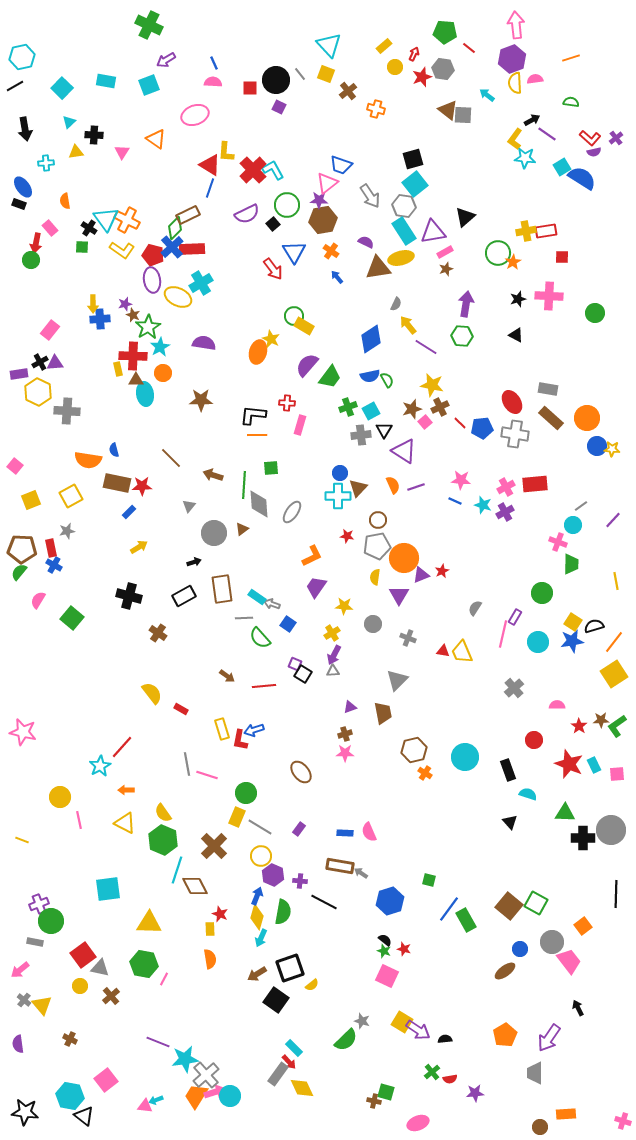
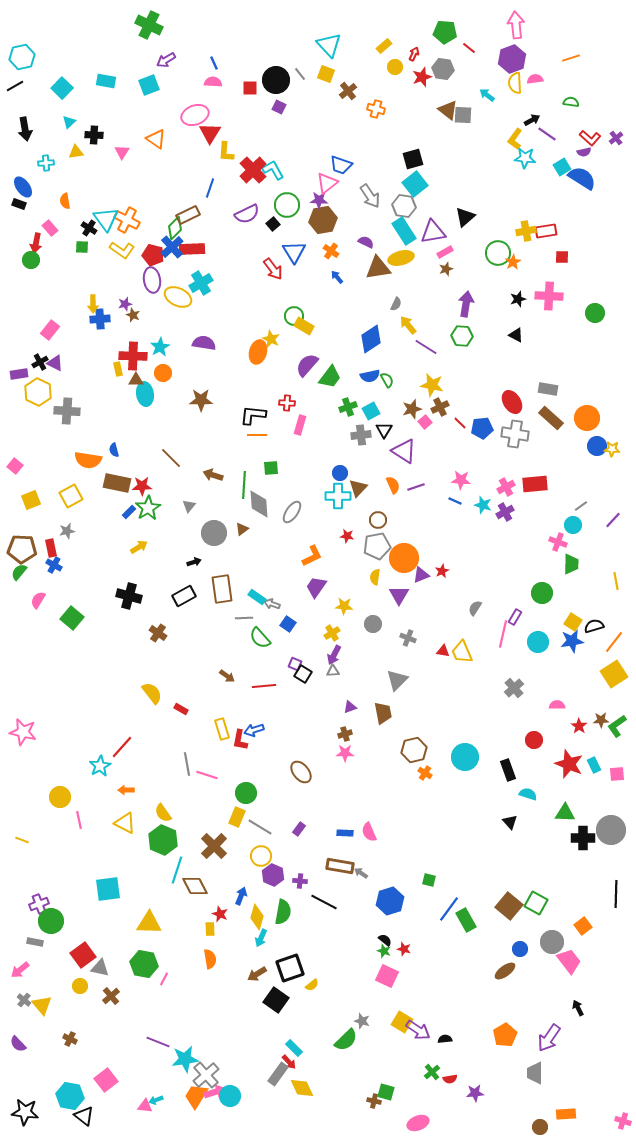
purple semicircle at (594, 152): moved 10 px left
red triangle at (210, 165): moved 32 px up; rotated 30 degrees clockwise
green star at (148, 327): moved 181 px down
purple triangle at (55, 363): rotated 30 degrees clockwise
blue arrow at (257, 896): moved 16 px left
purple semicircle at (18, 1044): rotated 36 degrees counterclockwise
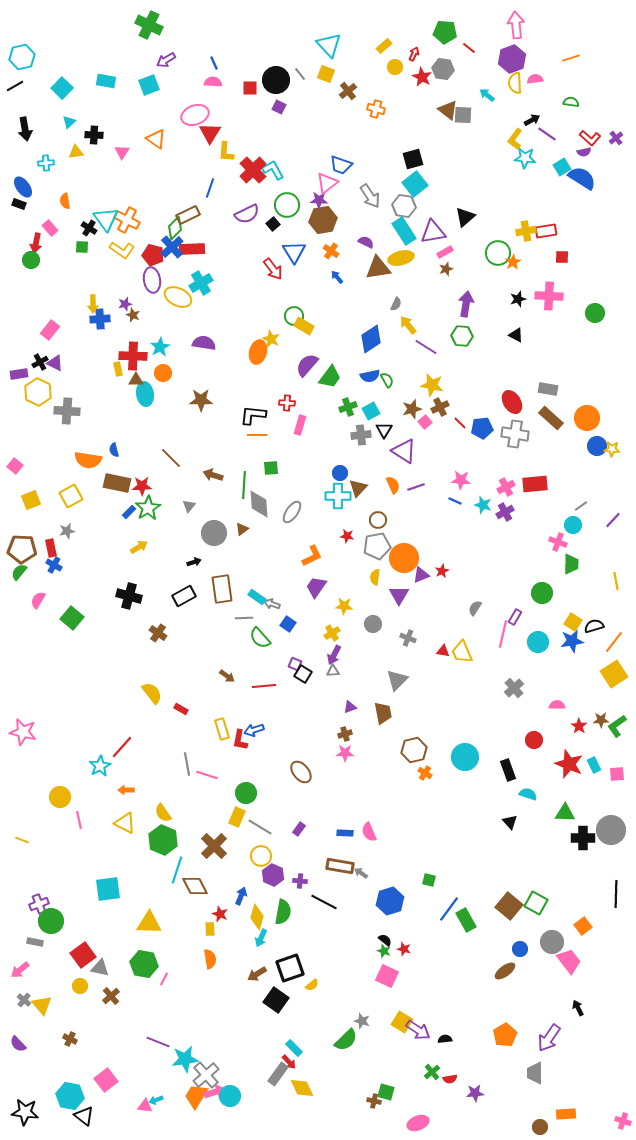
red star at (422, 77): rotated 24 degrees counterclockwise
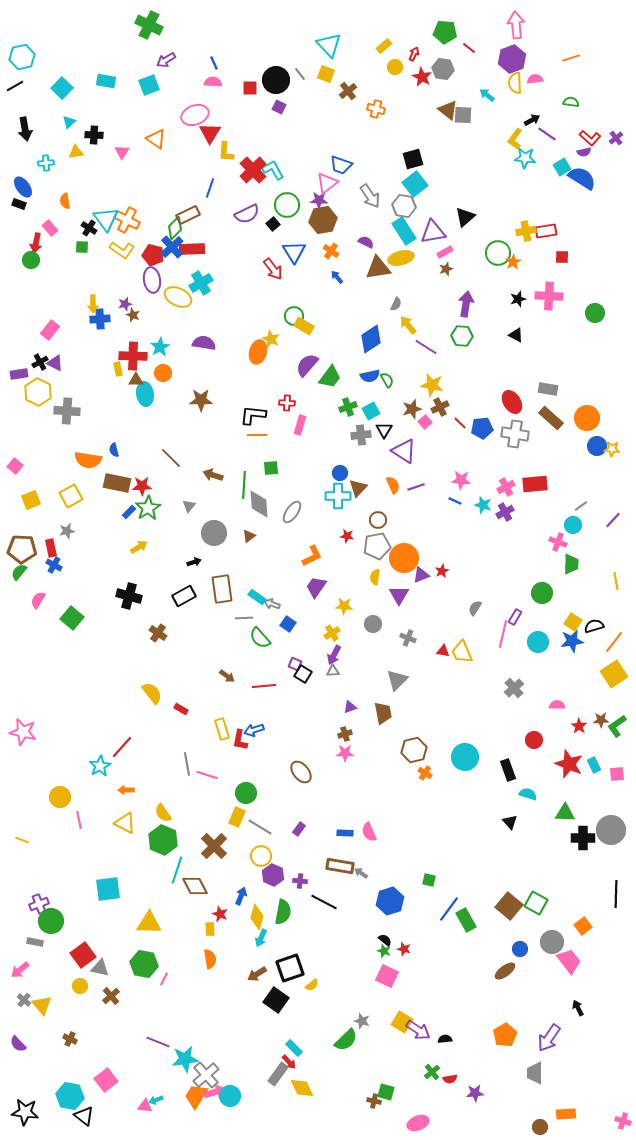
brown triangle at (242, 529): moved 7 px right, 7 px down
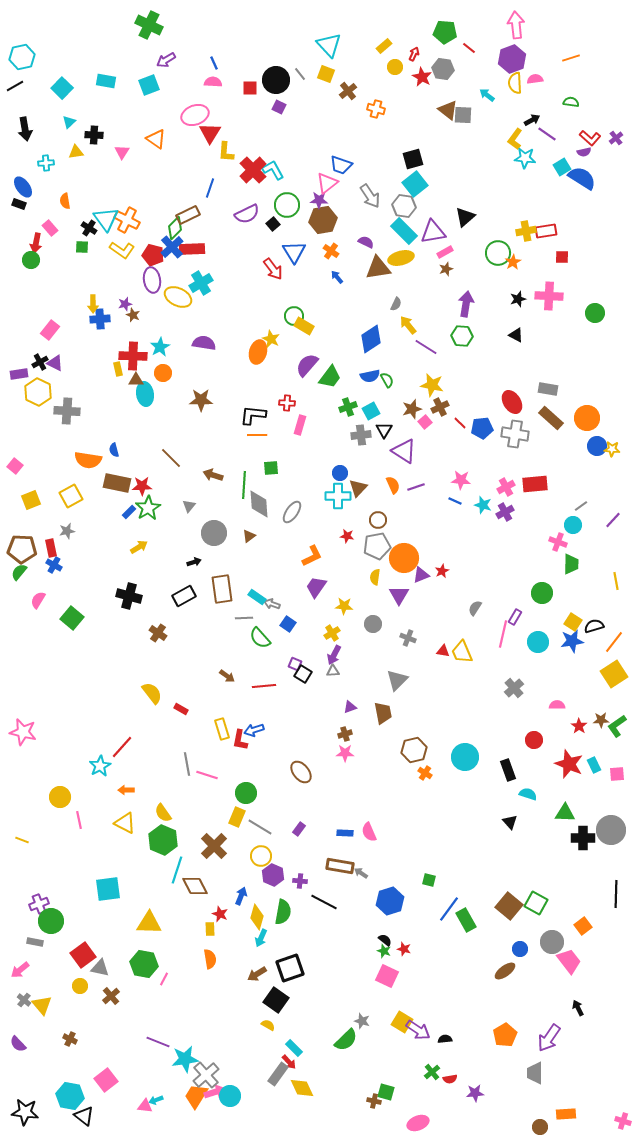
cyan rectangle at (404, 231): rotated 12 degrees counterclockwise
yellow semicircle at (312, 985): moved 44 px left, 40 px down; rotated 112 degrees counterclockwise
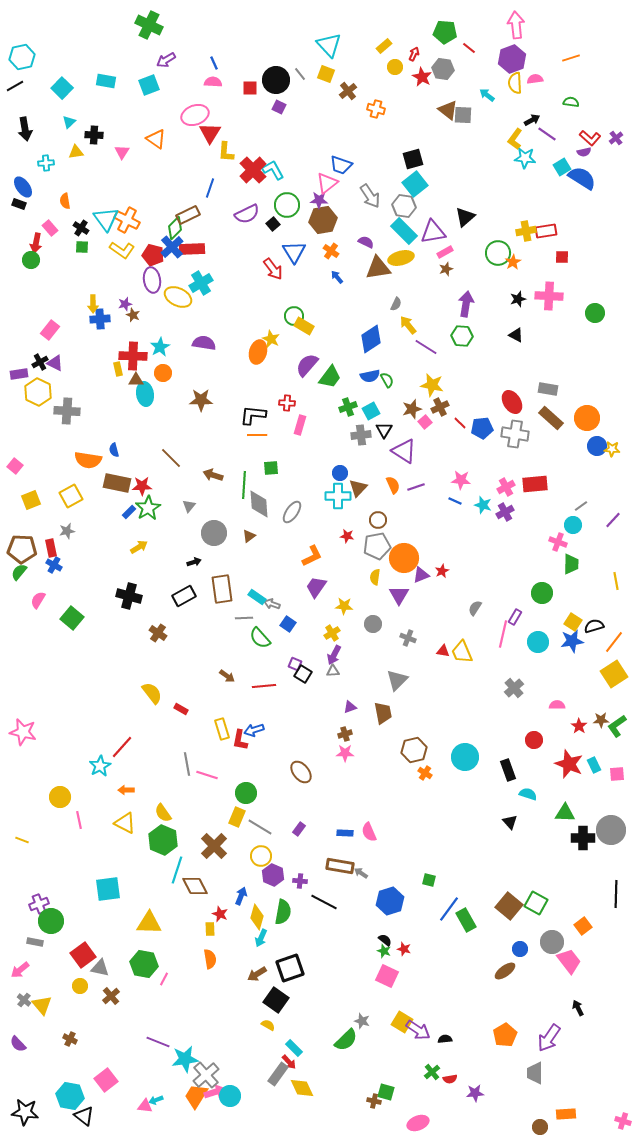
black cross at (89, 228): moved 8 px left
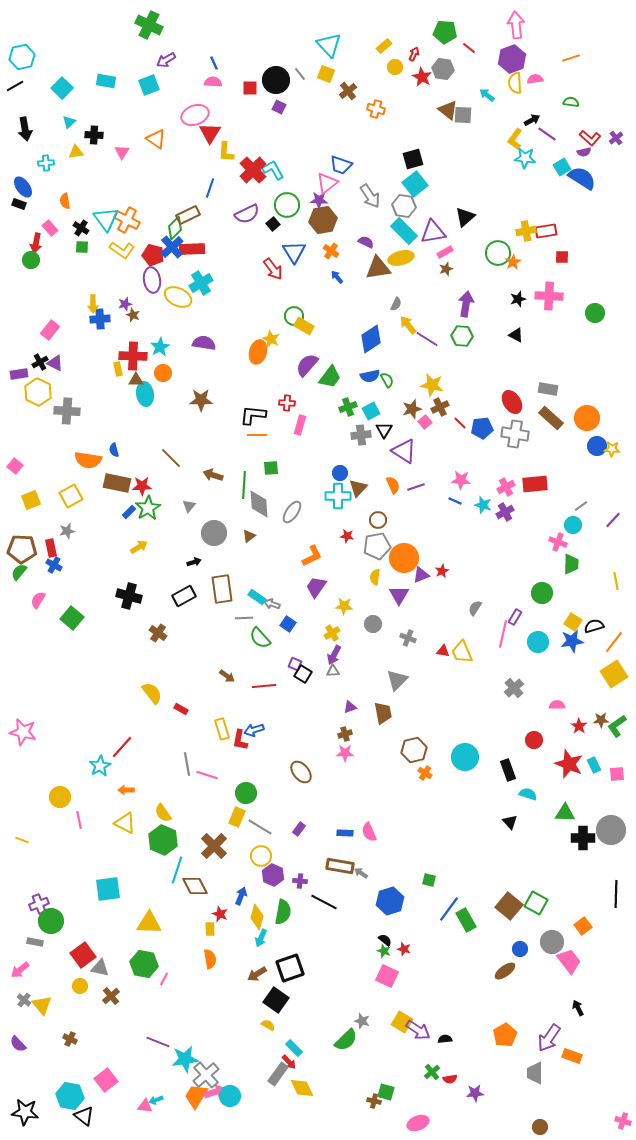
purple line at (426, 347): moved 1 px right, 8 px up
orange rectangle at (566, 1114): moved 6 px right, 58 px up; rotated 24 degrees clockwise
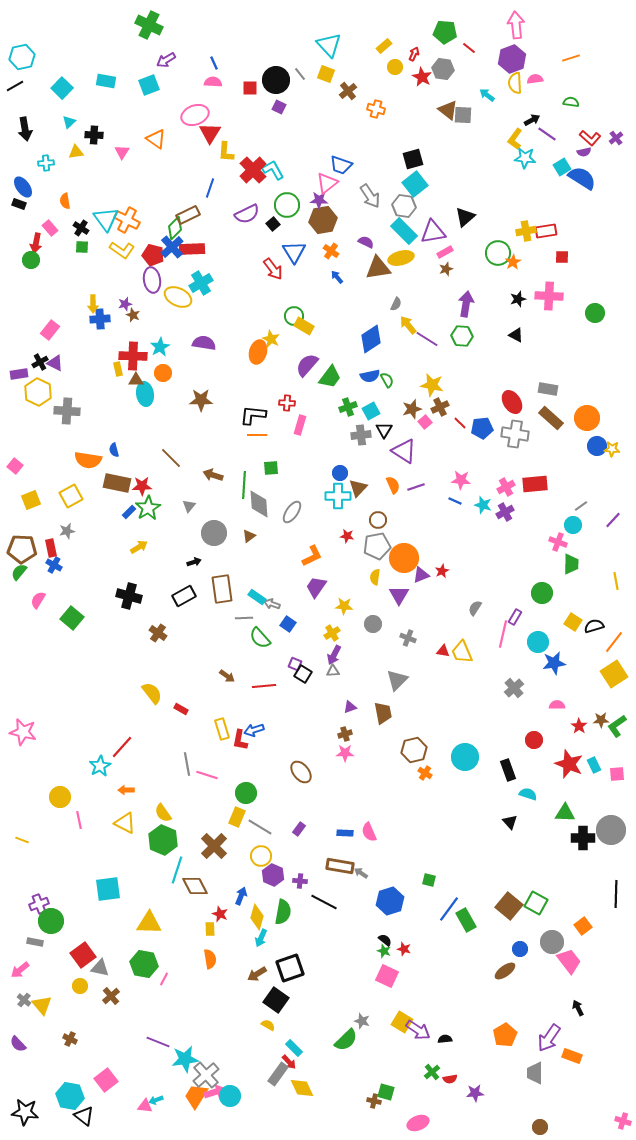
blue star at (572, 641): moved 18 px left, 22 px down
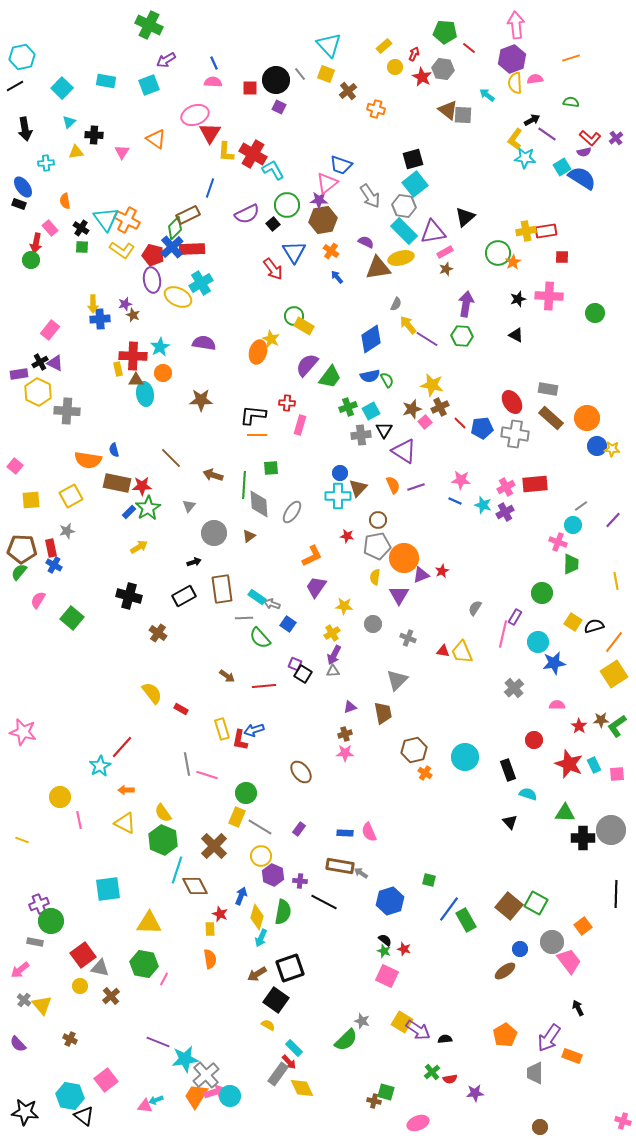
red cross at (253, 170): moved 16 px up; rotated 16 degrees counterclockwise
yellow square at (31, 500): rotated 18 degrees clockwise
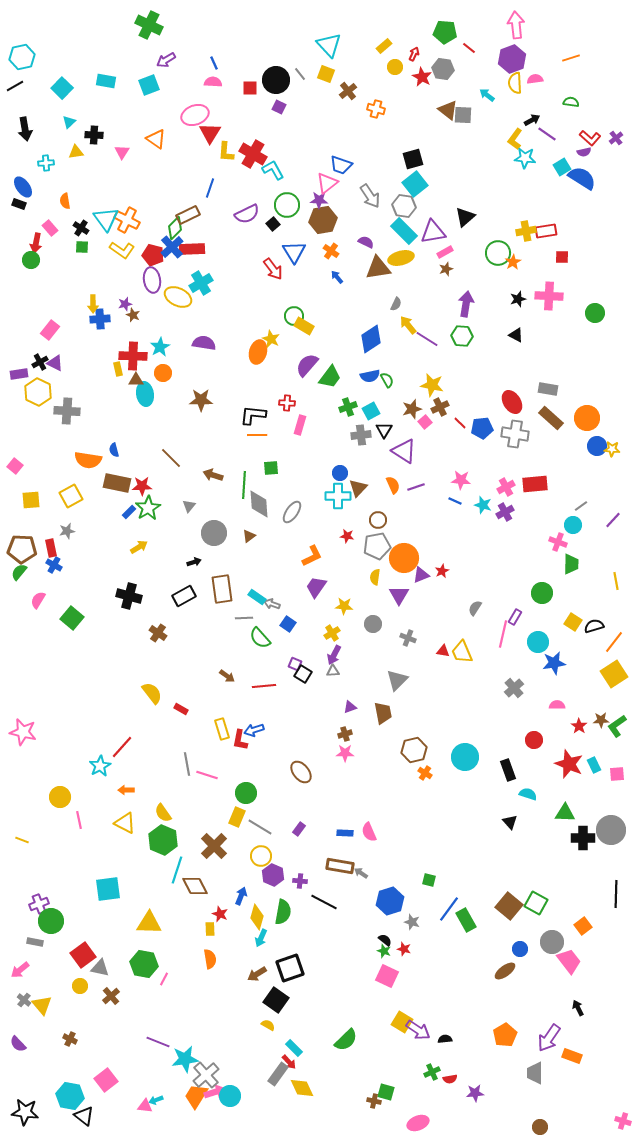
gray star at (362, 1021): moved 50 px right, 99 px up
green cross at (432, 1072): rotated 14 degrees clockwise
